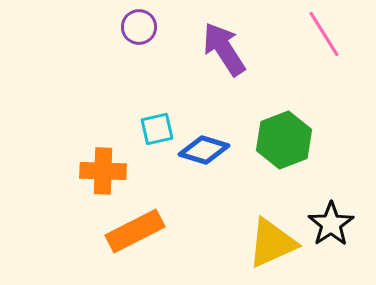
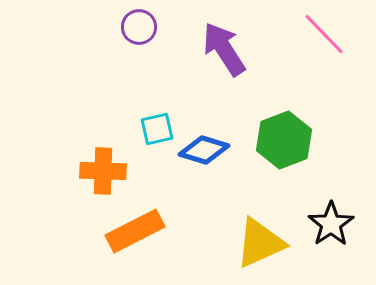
pink line: rotated 12 degrees counterclockwise
yellow triangle: moved 12 px left
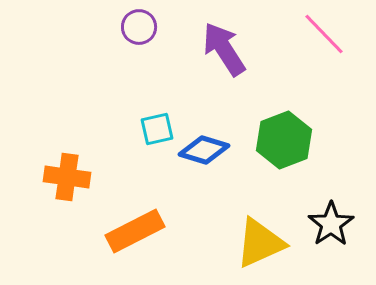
orange cross: moved 36 px left, 6 px down; rotated 6 degrees clockwise
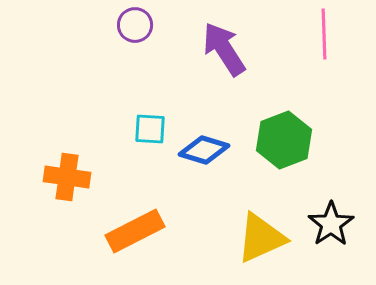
purple circle: moved 4 px left, 2 px up
pink line: rotated 42 degrees clockwise
cyan square: moved 7 px left; rotated 16 degrees clockwise
yellow triangle: moved 1 px right, 5 px up
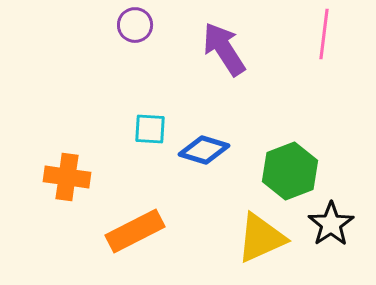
pink line: rotated 9 degrees clockwise
green hexagon: moved 6 px right, 31 px down
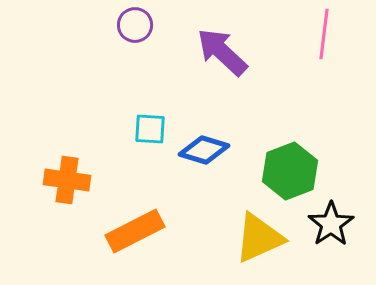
purple arrow: moved 2 px left, 3 px down; rotated 14 degrees counterclockwise
orange cross: moved 3 px down
yellow triangle: moved 2 px left
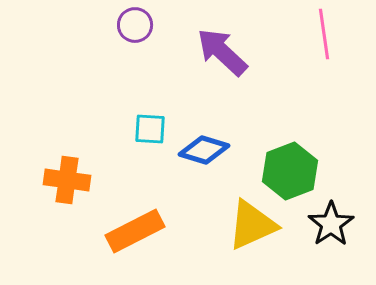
pink line: rotated 15 degrees counterclockwise
yellow triangle: moved 7 px left, 13 px up
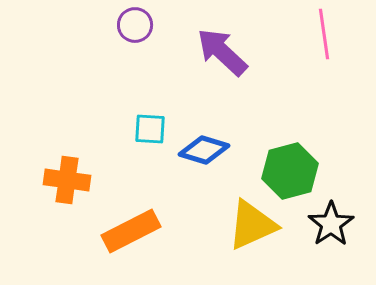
green hexagon: rotated 6 degrees clockwise
orange rectangle: moved 4 px left
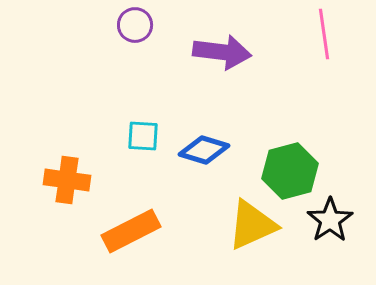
purple arrow: rotated 144 degrees clockwise
cyan square: moved 7 px left, 7 px down
black star: moved 1 px left, 4 px up
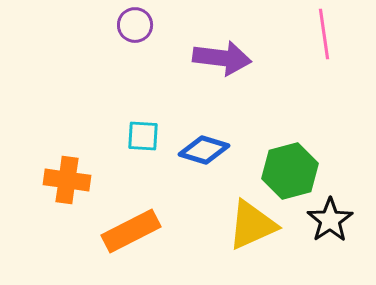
purple arrow: moved 6 px down
